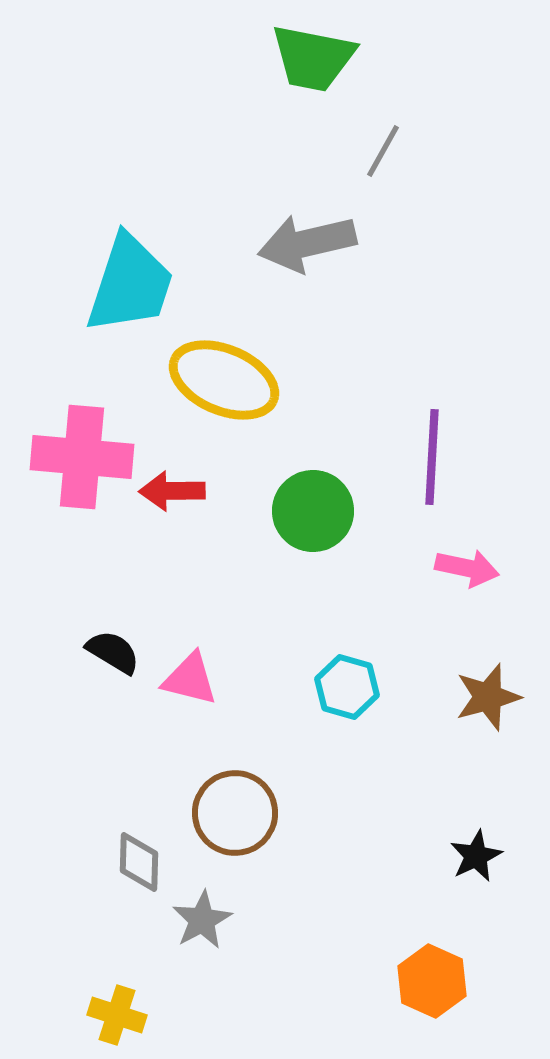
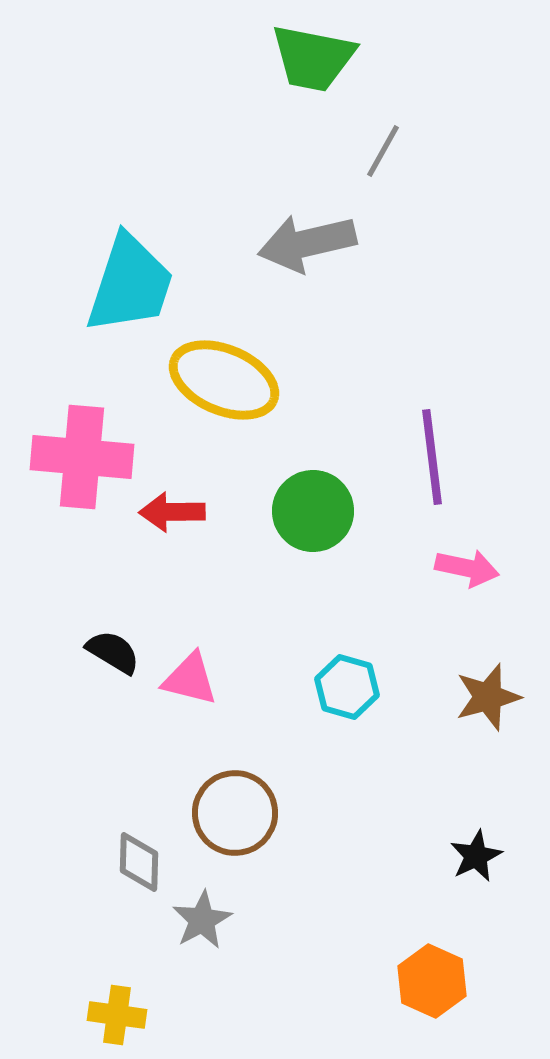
purple line: rotated 10 degrees counterclockwise
red arrow: moved 21 px down
yellow cross: rotated 10 degrees counterclockwise
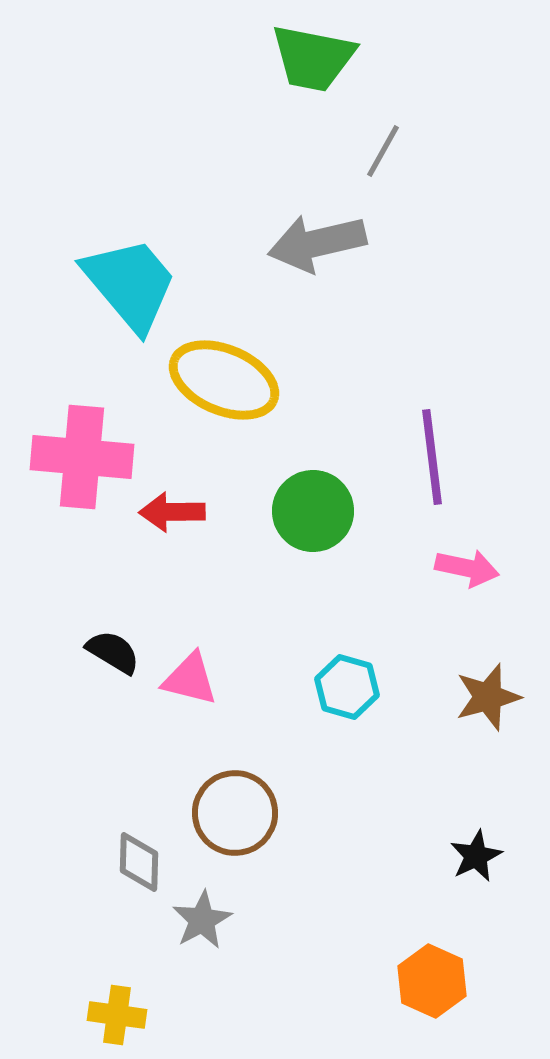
gray arrow: moved 10 px right
cyan trapezoid: rotated 58 degrees counterclockwise
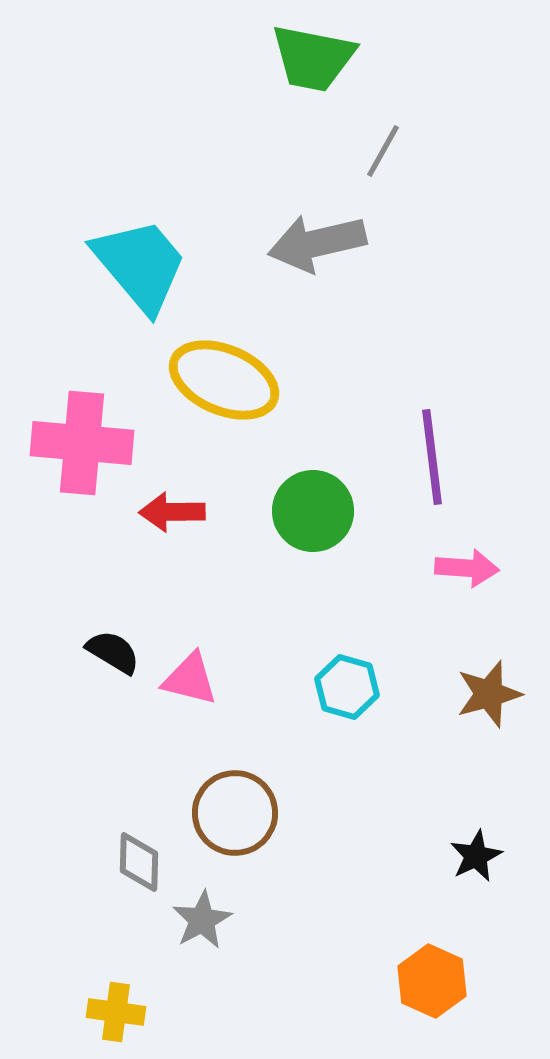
cyan trapezoid: moved 10 px right, 19 px up
pink cross: moved 14 px up
pink arrow: rotated 8 degrees counterclockwise
brown star: moved 1 px right, 3 px up
yellow cross: moved 1 px left, 3 px up
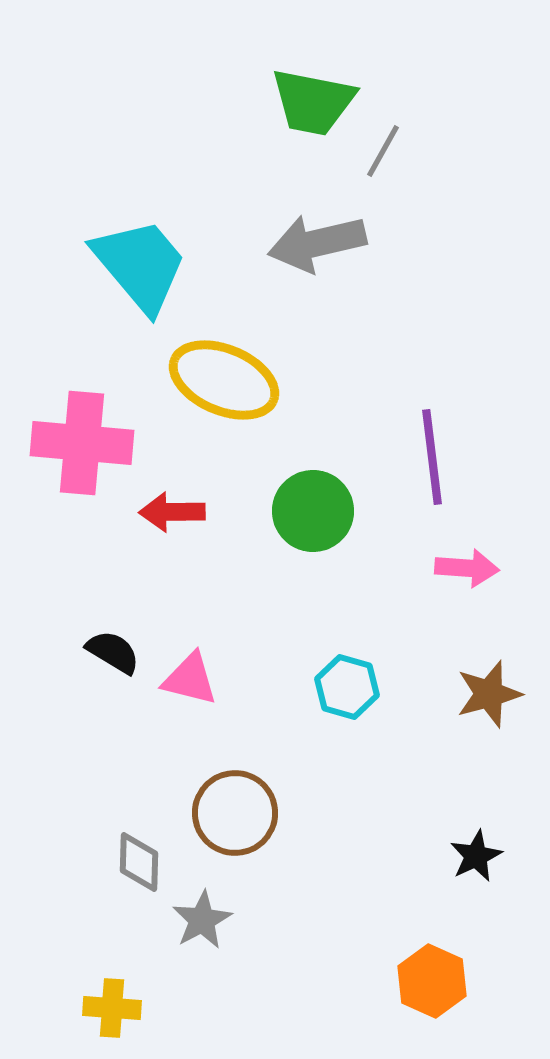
green trapezoid: moved 44 px down
yellow cross: moved 4 px left, 4 px up; rotated 4 degrees counterclockwise
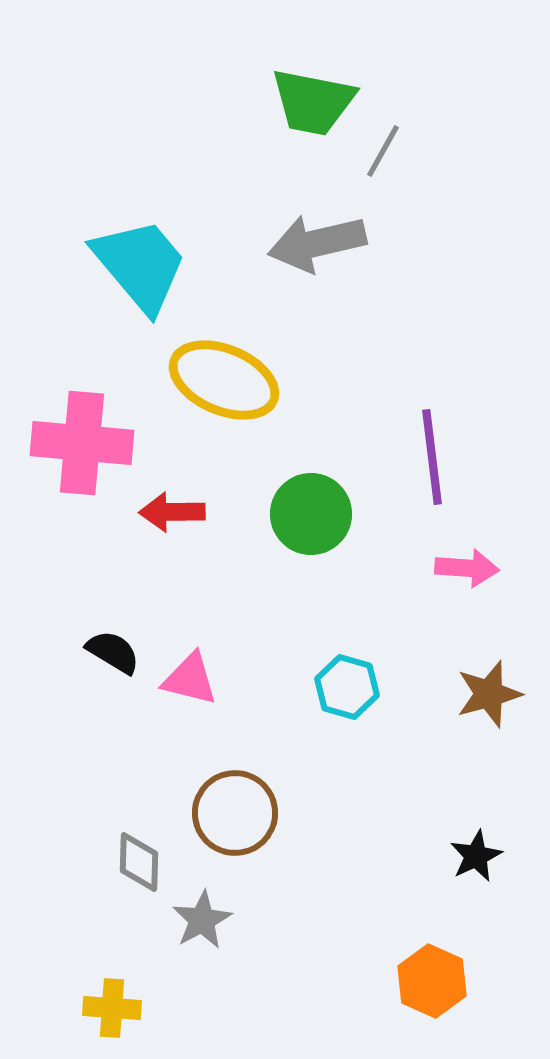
green circle: moved 2 px left, 3 px down
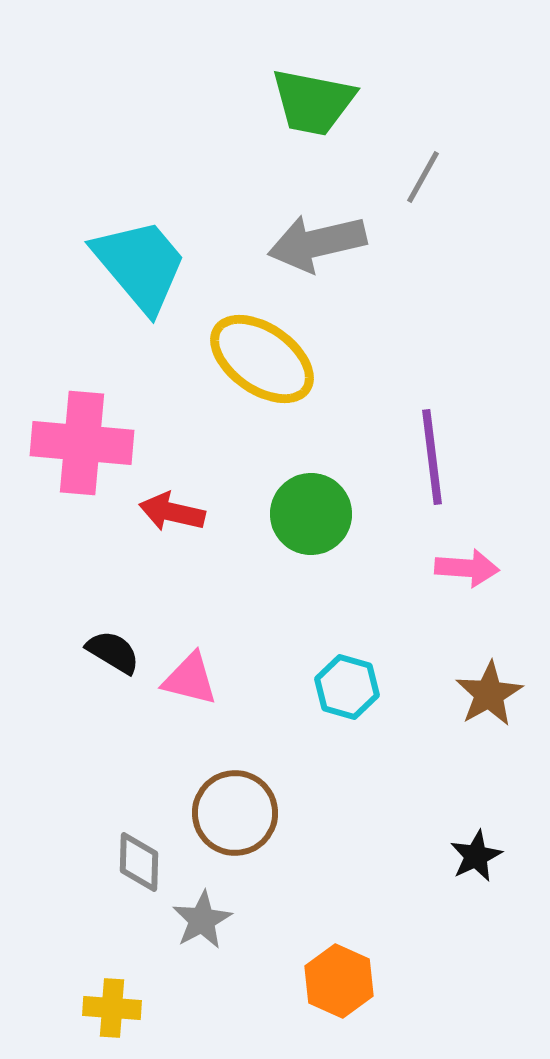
gray line: moved 40 px right, 26 px down
yellow ellipse: moved 38 px right, 21 px up; rotated 12 degrees clockwise
red arrow: rotated 14 degrees clockwise
brown star: rotated 14 degrees counterclockwise
orange hexagon: moved 93 px left
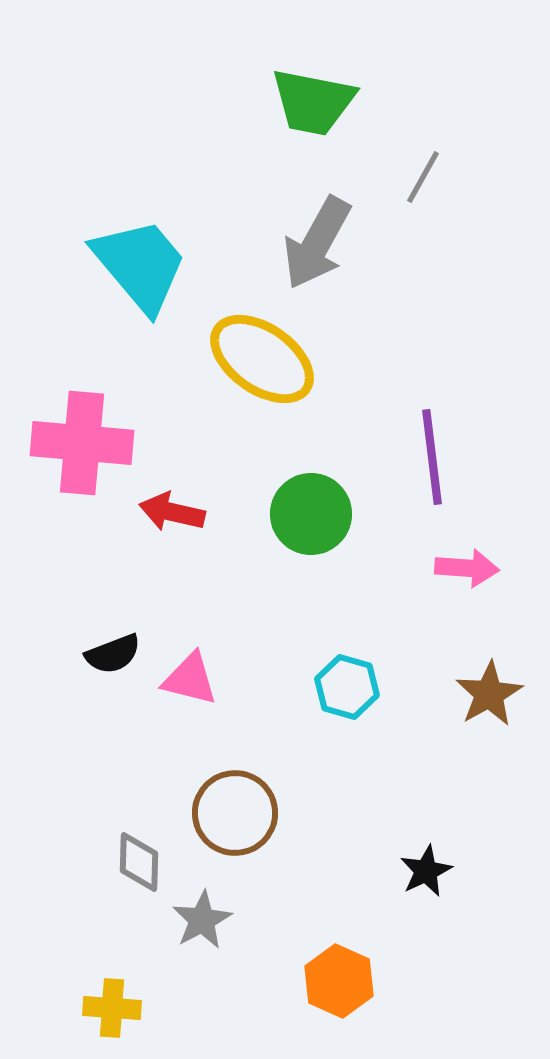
gray arrow: rotated 48 degrees counterclockwise
black semicircle: moved 2 px down; rotated 128 degrees clockwise
black star: moved 50 px left, 15 px down
